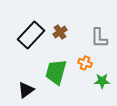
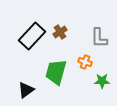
black rectangle: moved 1 px right, 1 px down
orange cross: moved 1 px up
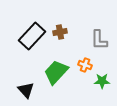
brown cross: rotated 24 degrees clockwise
gray L-shape: moved 2 px down
orange cross: moved 3 px down
green trapezoid: rotated 28 degrees clockwise
black triangle: rotated 36 degrees counterclockwise
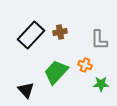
black rectangle: moved 1 px left, 1 px up
green star: moved 1 px left, 3 px down
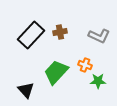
gray L-shape: moved 4 px up; rotated 65 degrees counterclockwise
green star: moved 3 px left, 3 px up
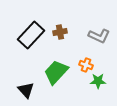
orange cross: moved 1 px right
